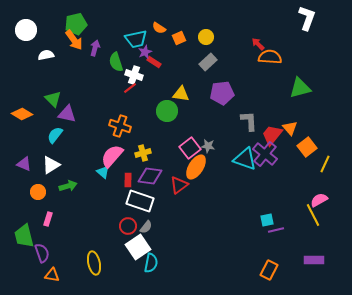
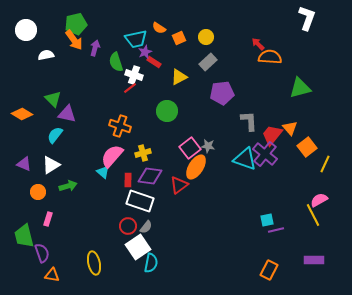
yellow triangle at (181, 94): moved 2 px left, 17 px up; rotated 36 degrees counterclockwise
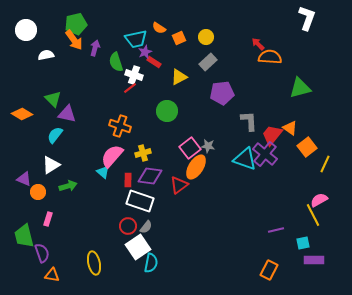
orange triangle at (290, 128): rotated 14 degrees counterclockwise
purple triangle at (24, 164): moved 15 px down
cyan square at (267, 220): moved 36 px right, 23 px down
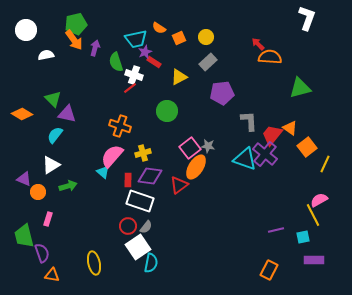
cyan square at (303, 243): moved 6 px up
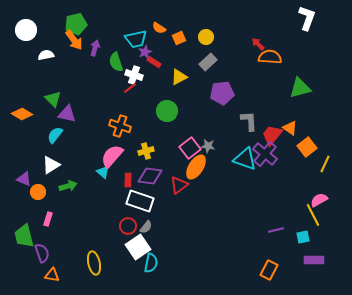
yellow cross at (143, 153): moved 3 px right, 2 px up
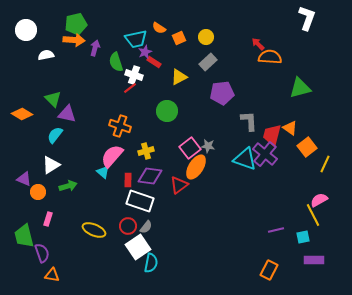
orange arrow at (74, 40): rotated 50 degrees counterclockwise
red trapezoid at (272, 135): rotated 25 degrees counterclockwise
yellow ellipse at (94, 263): moved 33 px up; rotated 55 degrees counterclockwise
